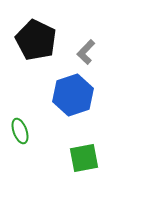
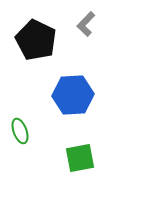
gray L-shape: moved 28 px up
blue hexagon: rotated 15 degrees clockwise
green square: moved 4 px left
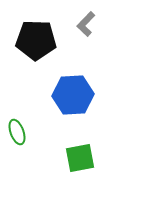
black pentagon: rotated 24 degrees counterclockwise
green ellipse: moved 3 px left, 1 px down
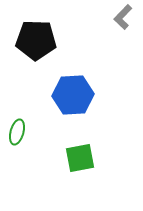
gray L-shape: moved 37 px right, 7 px up
green ellipse: rotated 35 degrees clockwise
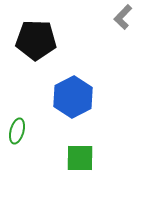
blue hexagon: moved 2 px down; rotated 24 degrees counterclockwise
green ellipse: moved 1 px up
green square: rotated 12 degrees clockwise
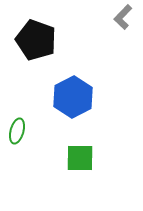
black pentagon: rotated 18 degrees clockwise
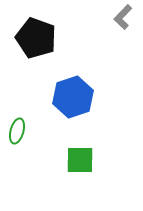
black pentagon: moved 2 px up
blue hexagon: rotated 9 degrees clockwise
green square: moved 2 px down
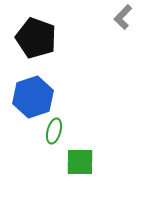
blue hexagon: moved 40 px left
green ellipse: moved 37 px right
green square: moved 2 px down
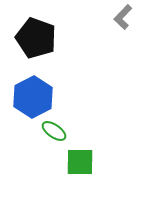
blue hexagon: rotated 9 degrees counterclockwise
green ellipse: rotated 70 degrees counterclockwise
